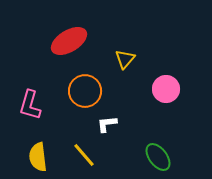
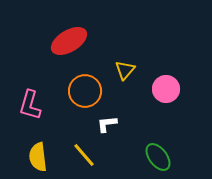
yellow triangle: moved 11 px down
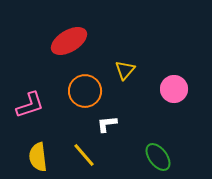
pink circle: moved 8 px right
pink L-shape: rotated 124 degrees counterclockwise
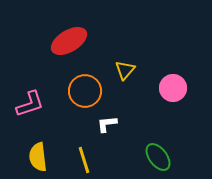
pink circle: moved 1 px left, 1 px up
pink L-shape: moved 1 px up
yellow line: moved 5 px down; rotated 24 degrees clockwise
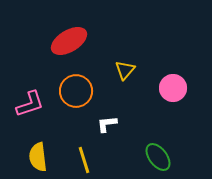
orange circle: moved 9 px left
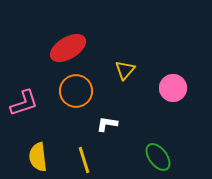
red ellipse: moved 1 px left, 7 px down
pink L-shape: moved 6 px left, 1 px up
white L-shape: rotated 15 degrees clockwise
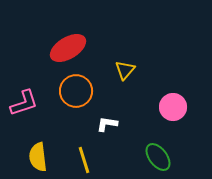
pink circle: moved 19 px down
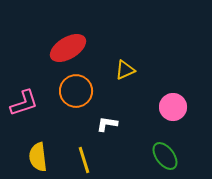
yellow triangle: rotated 25 degrees clockwise
green ellipse: moved 7 px right, 1 px up
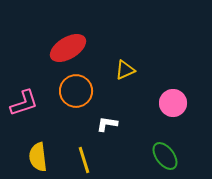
pink circle: moved 4 px up
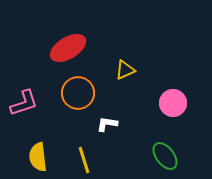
orange circle: moved 2 px right, 2 px down
